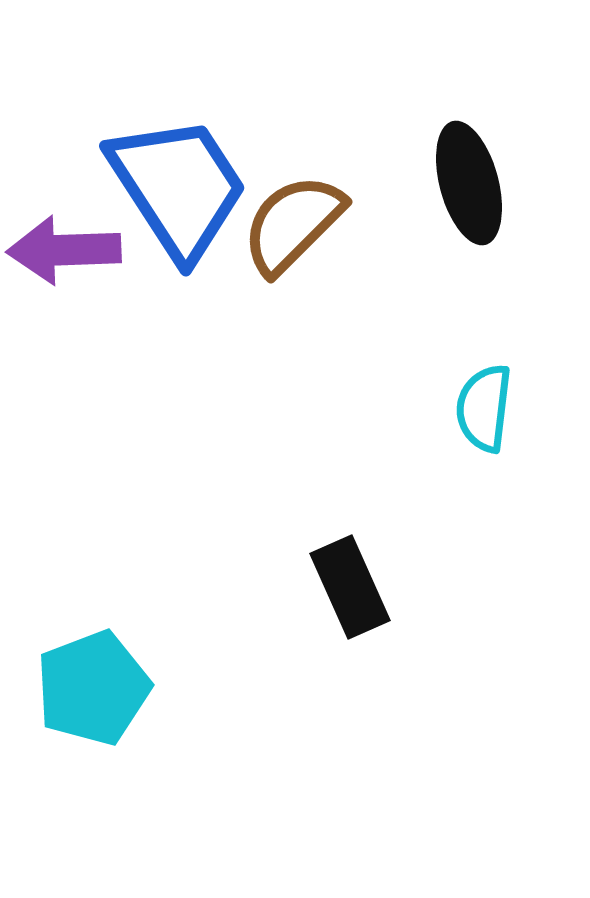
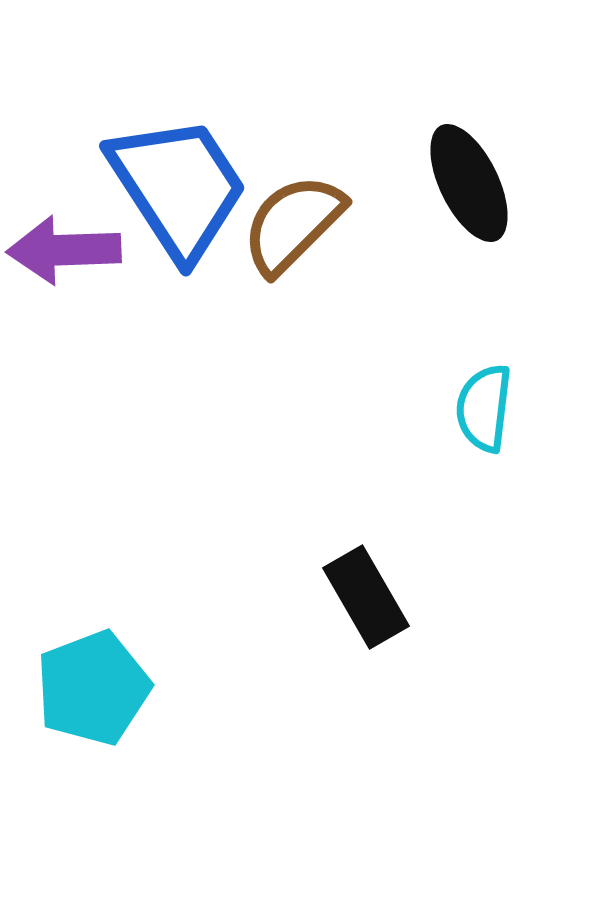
black ellipse: rotated 11 degrees counterclockwise
black rectangle: moved 16 px right, 10 px down; rotated 6 degrees counterclockwise
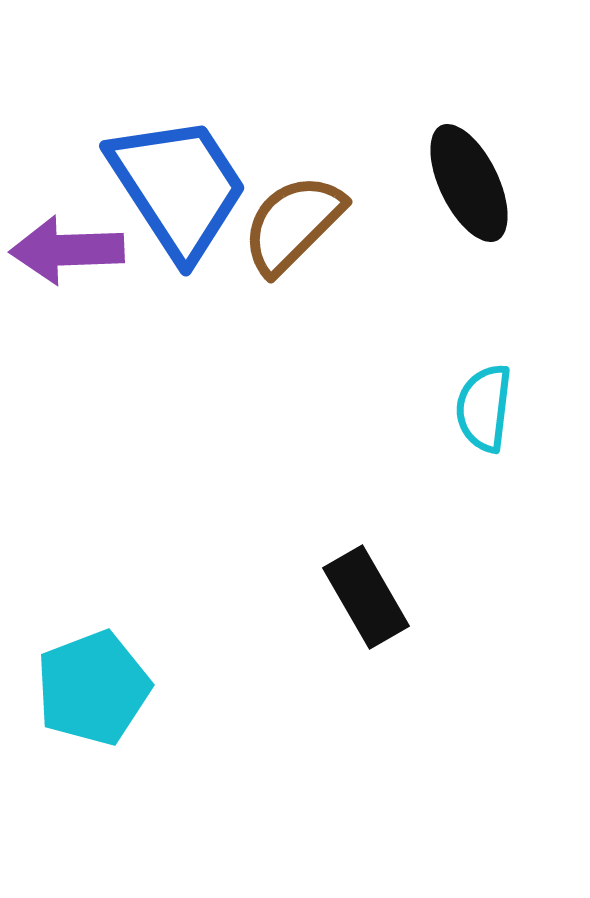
purple arrow: moved 3 px right
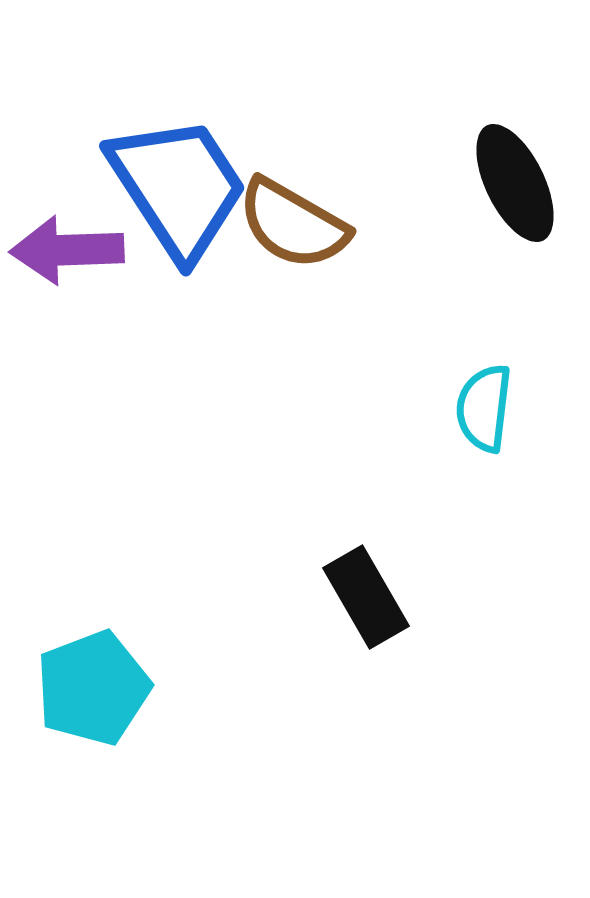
black ellipse: moved 46 px right
brown semicircle: rotated 105 degrees counterclockwise
